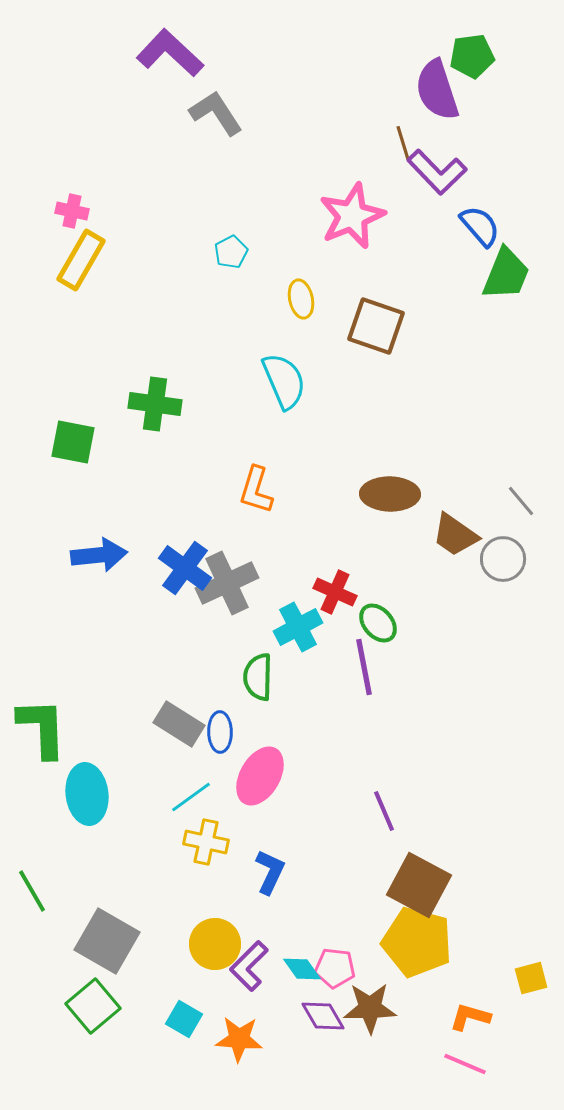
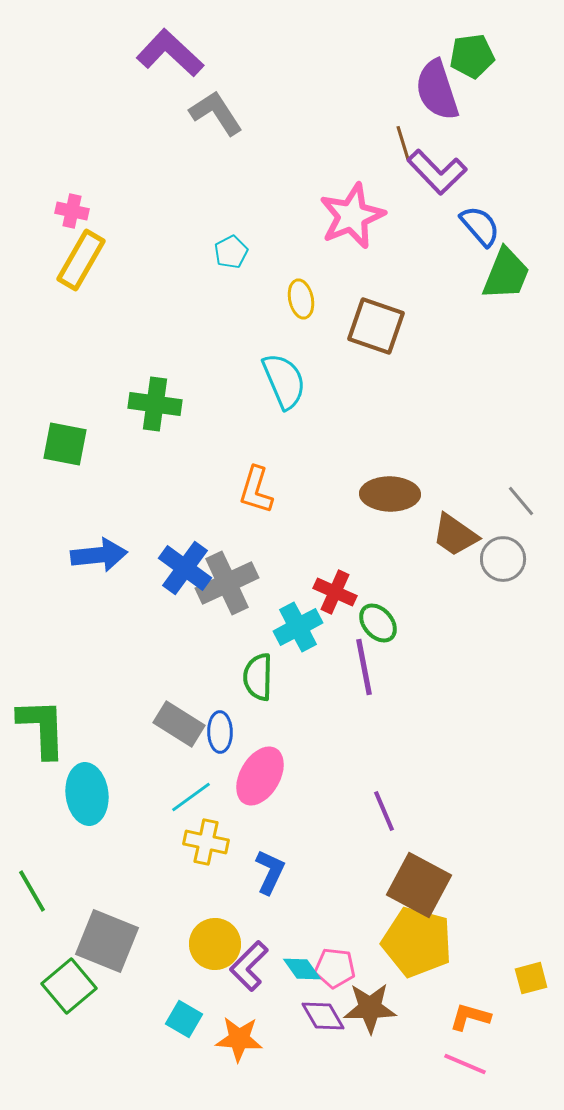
green square at (73, 442): moved 8 px left, 2 px down
gray square at (107, 941): rotated 8 degrees counterclockwise
green square at (93, 1006): moved 24 px left, 20 px up
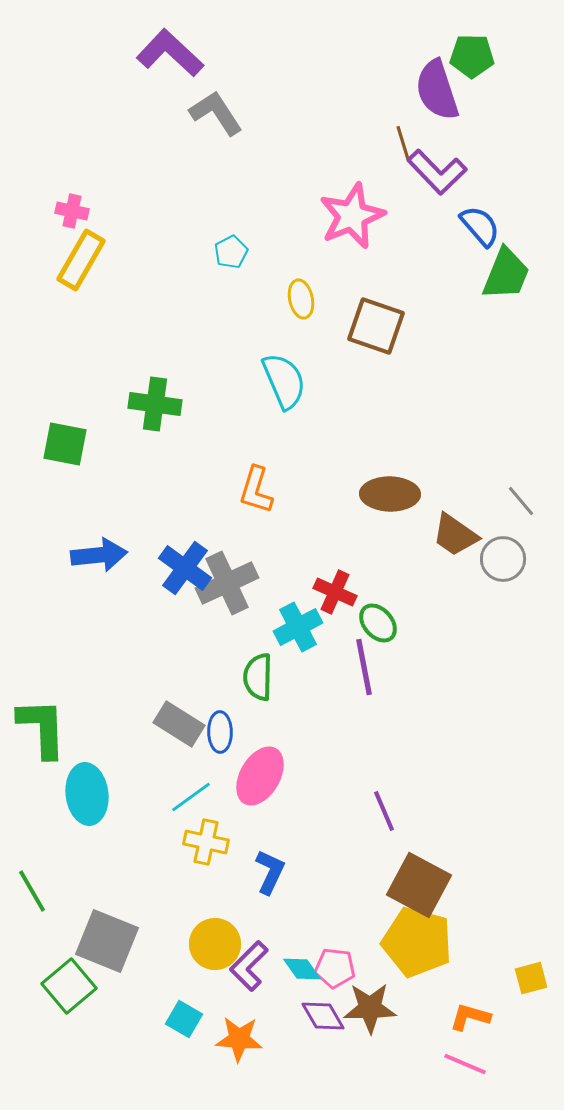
green pentagon at (472, 56): rotated 9 degrees clockwise
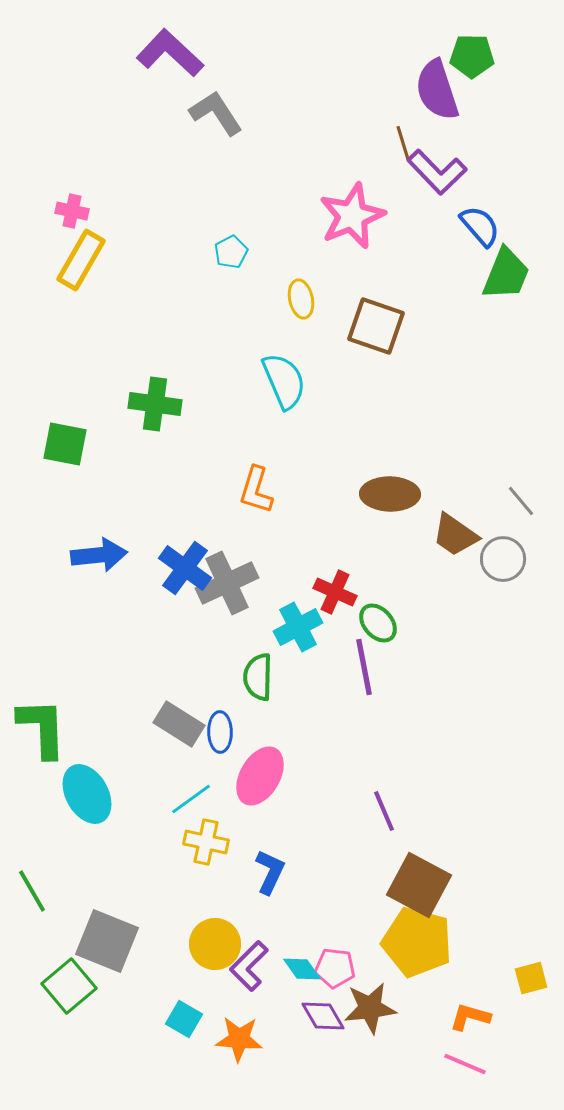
cyan ellipse at (87, 794): rotated 22 degrees counterclockwise
cyan line at (191, 797): moved 2 px down
brown star at (370, 1008): rotated 6 degrees counterclockwise
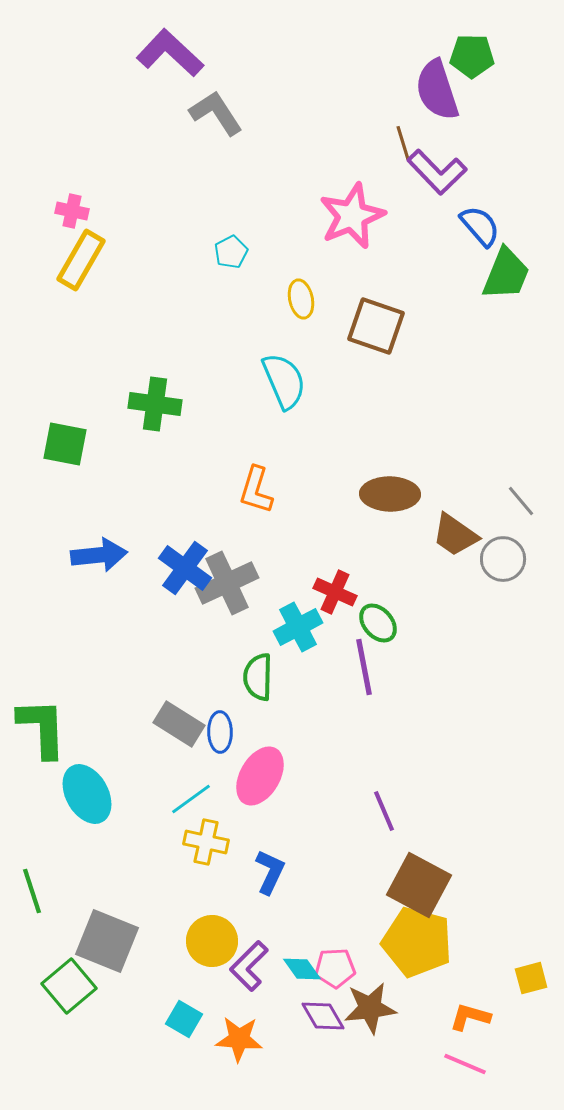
green line at (32, 891): rotated 12 degrees clockwise
yellow circle at (215, 944): moved 3 px left, 3 px up
pink pentagon at (335, 968): rotated 9 degrees counterclockwise
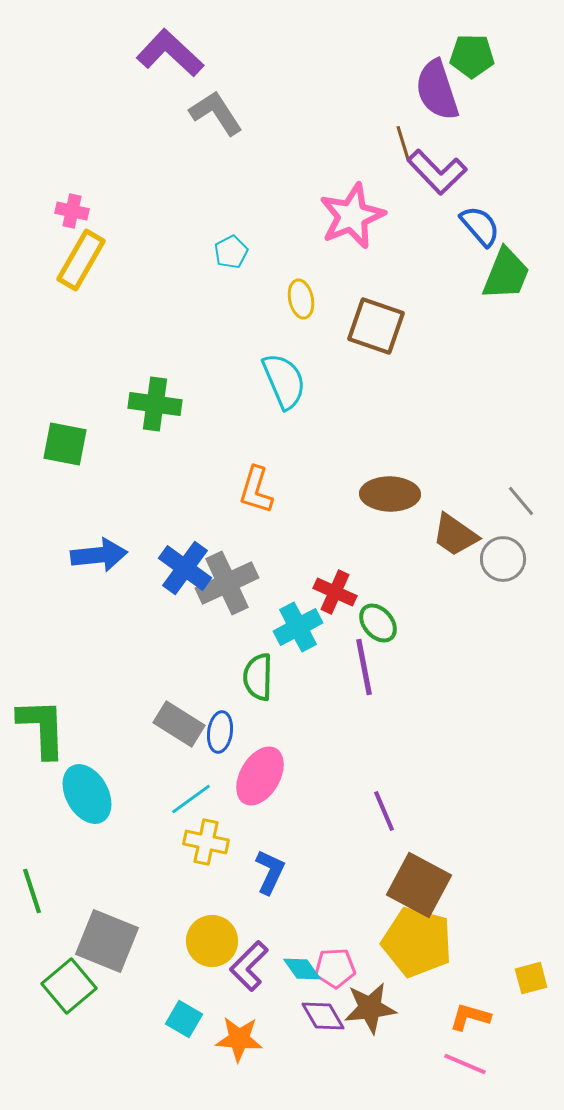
blue ellipse at (220, 732): rotated 9 degrees clockwise
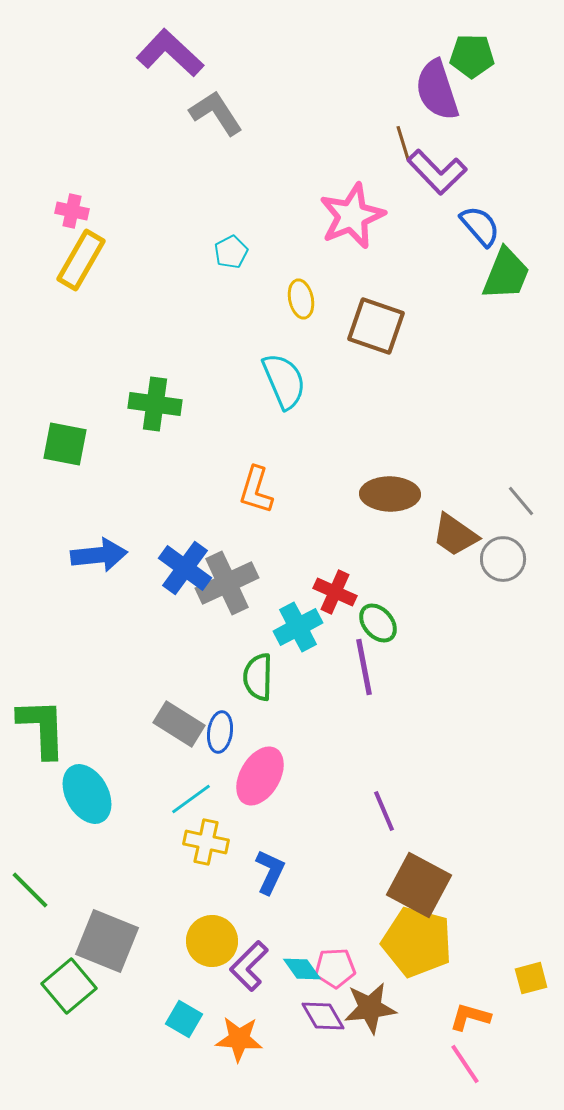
green line at (32, 891): moved 2 px left, 1 px up; rotated 27 degrees counterclockwise
pink line at (465, 1064): rotated 33 degrees clockwise
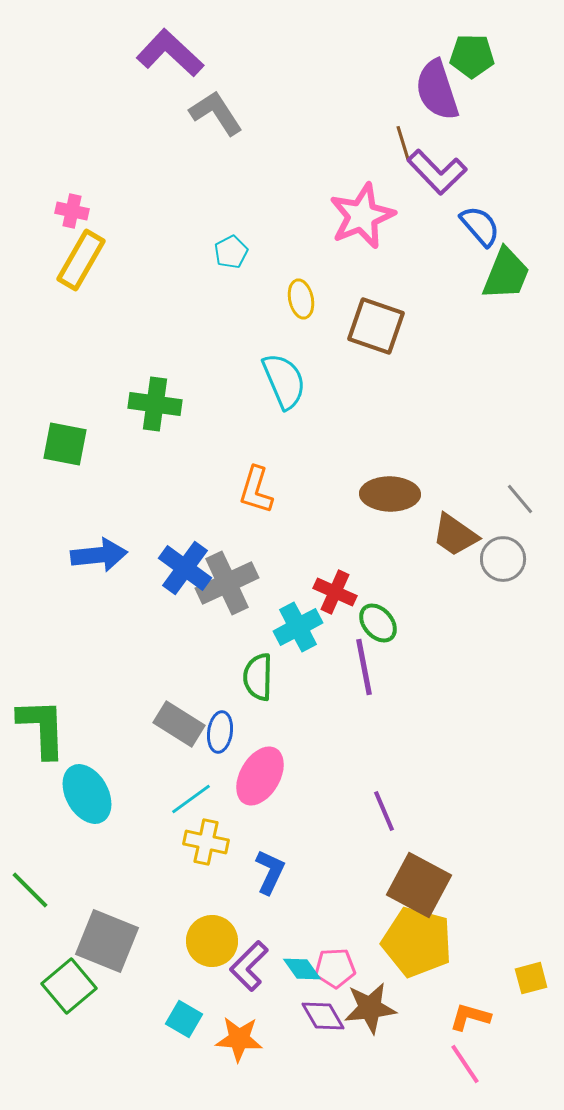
pink star at (352, 216): moved 10 px right
gray line at (521, 501): moved 1 px left, 2 px up
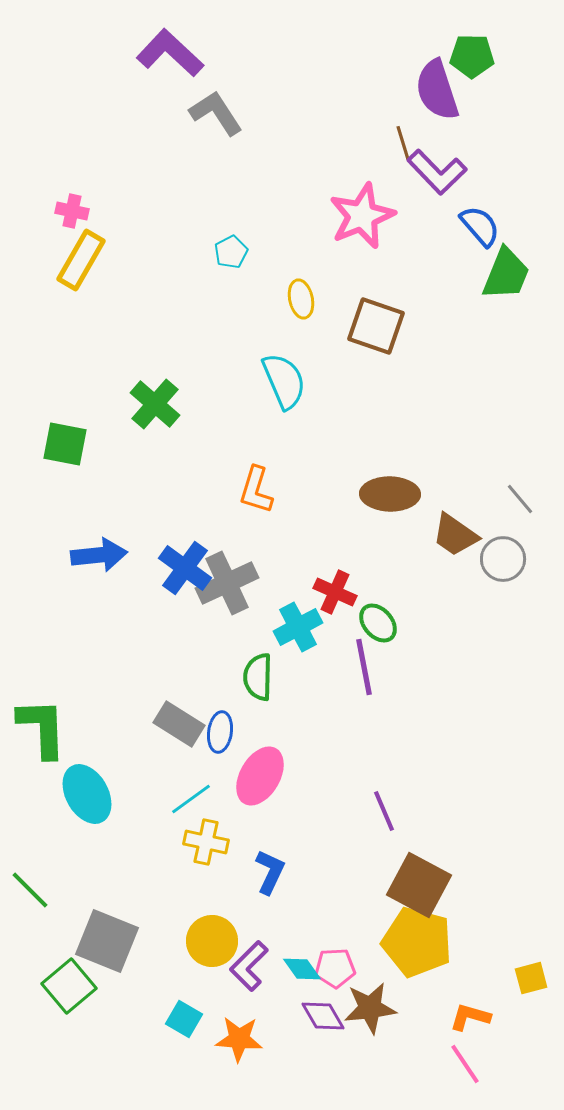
green cross at (155, 404): rotated 33 degrees clockwise
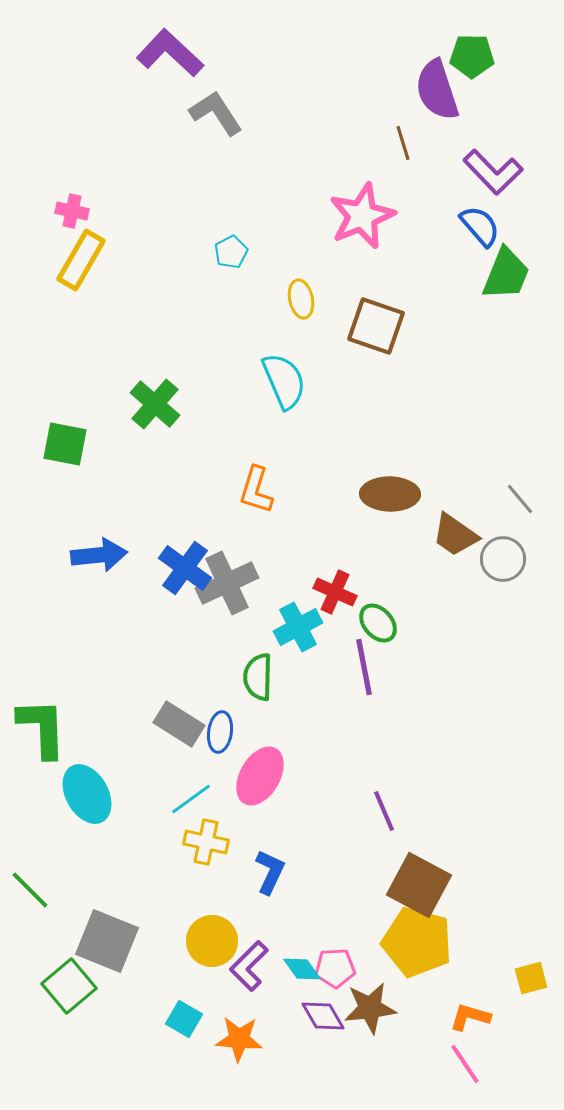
purple L-shape at (437, 172): moved 56 px right
